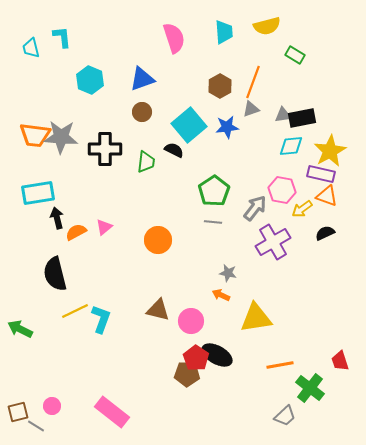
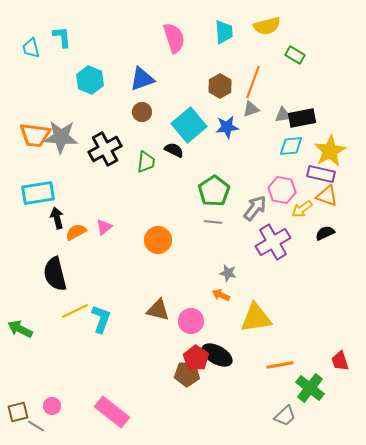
black cross at (105, 149): rotated 28 degrees counterclockwise
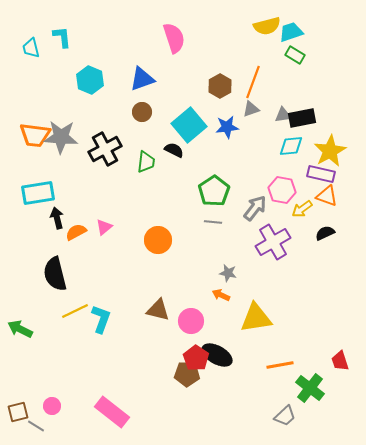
cyan trapezoid at (224, 32): moved 67 px right; rotated 105 degrees counterclockwise
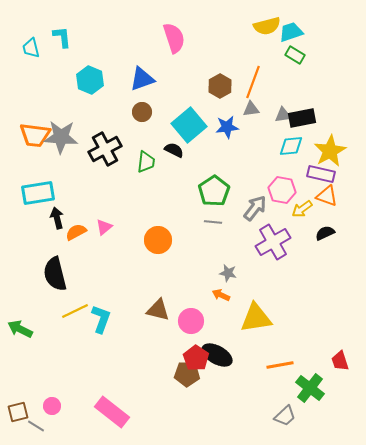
gray triangle at (251, 109): rotated 12 degrees clockwise
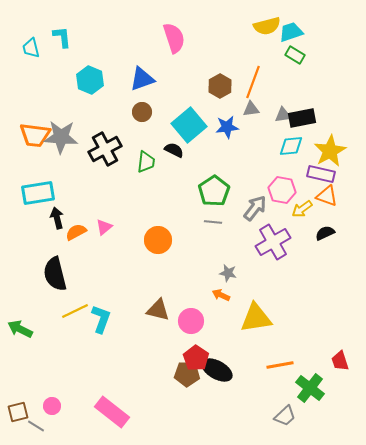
black ellipse at (217, 355): moved 15 px down
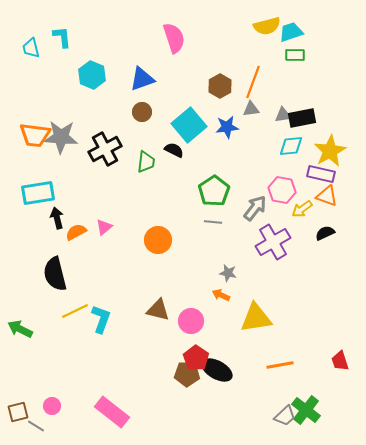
green rectangle at (295, 55): rotated 30 degrees counterclockwise
cyan hexagon at (90, 80): moved 2 px right, 5 px up
green cross at (310, 388): moved 4 px left, 22 px down
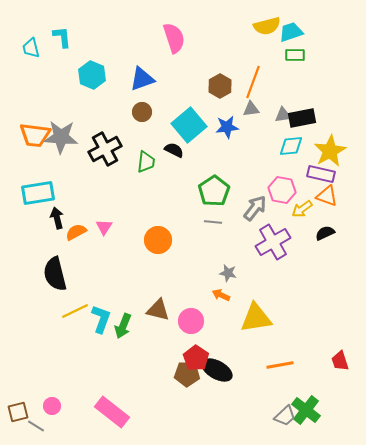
pink triangle at (104, 227): rotated 18 degrees counterclockwise
green arrow at (20, 329): moved 103 px right, 3 px up; rotated 95 degrees counterclockwise
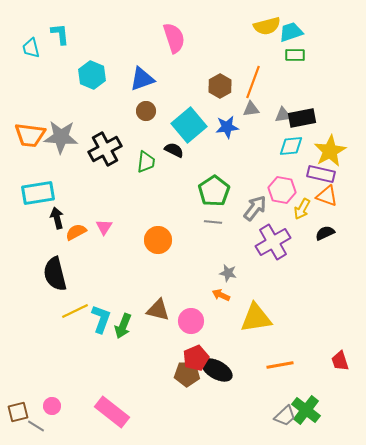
cyan L-shape at (62, 37): moved 2 px left, 3 px up
brown circle at (142, 112): moved 4 px right, 1 px up
orange trapezoid at (35, 135): moved 5 px left
yellow arrow at (302, 209): rotated 25 degrees counterclockwise
red pentagon at (196, 358): rotated 15 degrees clockwise
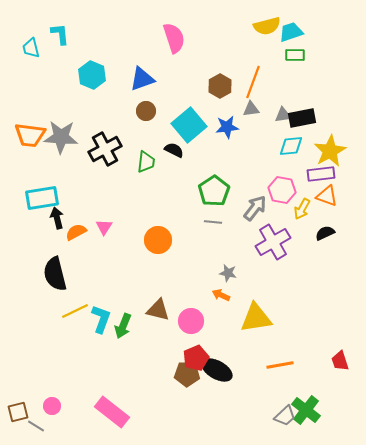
purple rectangle at (321, 174): rotated 20 degrees counterclockwise
cyan rectangle at (38, 193): moved 4 px right, 5 px down
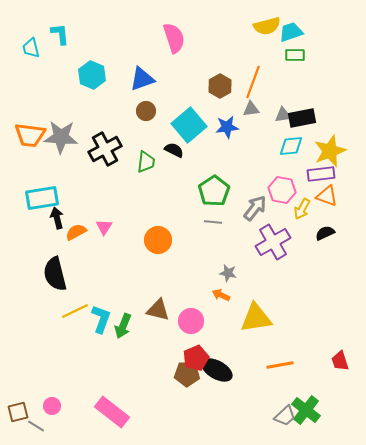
yellow star at (330, 151): rotated 8 degrees clockwise
